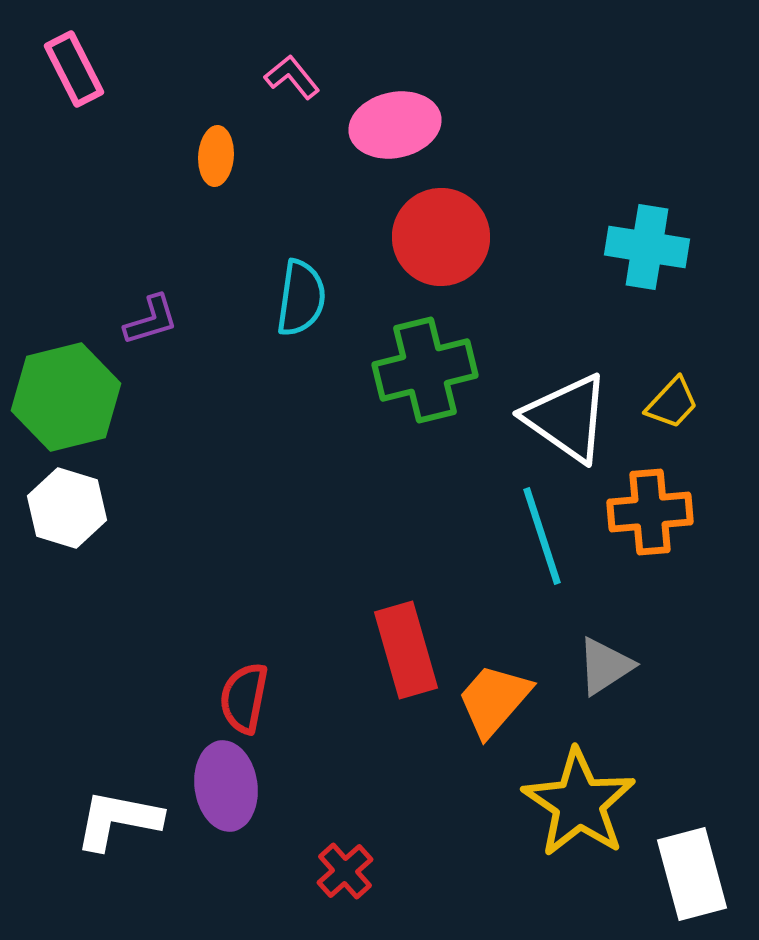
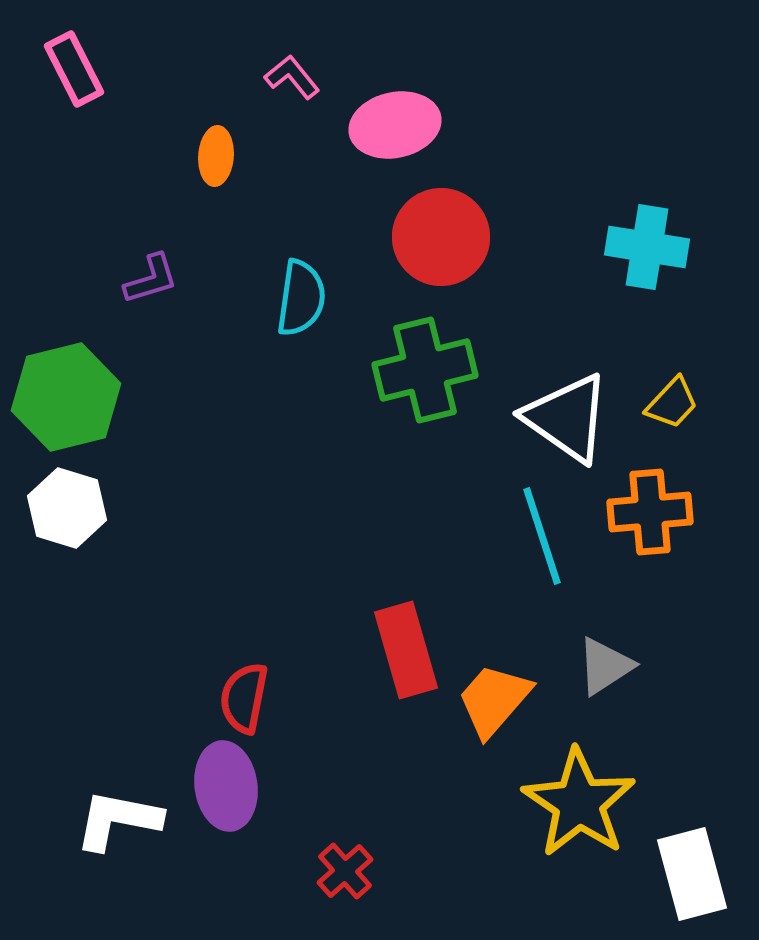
purple L-shape: moved 41 px up
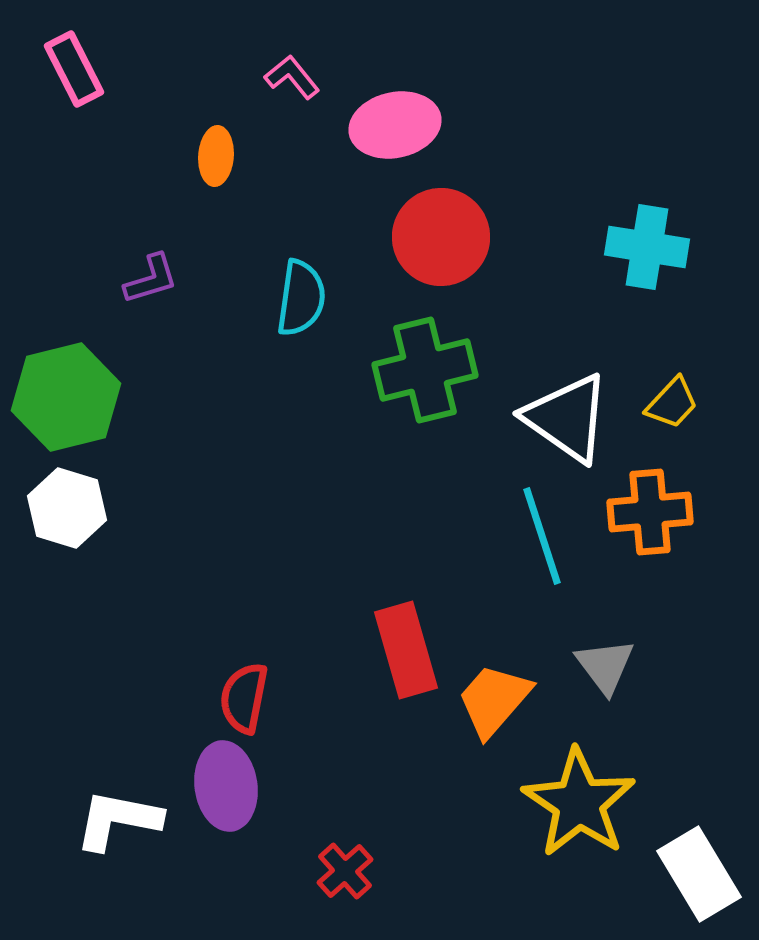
gray triangle: rotated 34 degrees counterclockwise
white rectangle: moved 7 px right; rotated 16 degrees counterclockwise
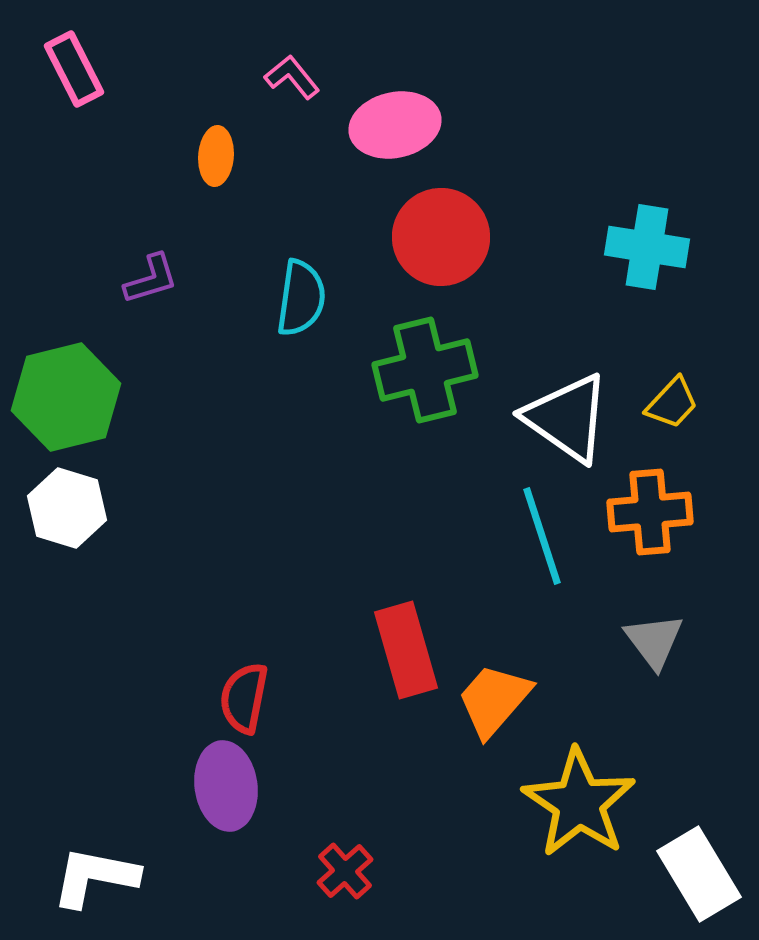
gray triangle: moved 49 px right, 25 px up
white L-shape: moved 23 px left, 57 px down
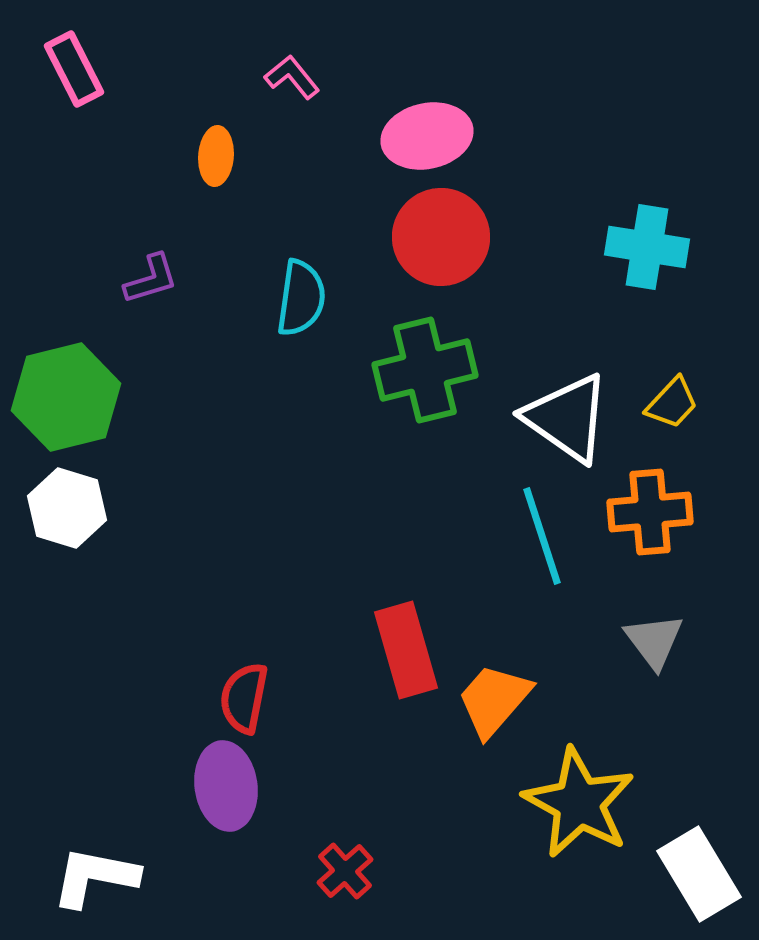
pink ellipse: moved 32 px right, 11 px down
yellow star: rotated 5 degrees counterclockwise
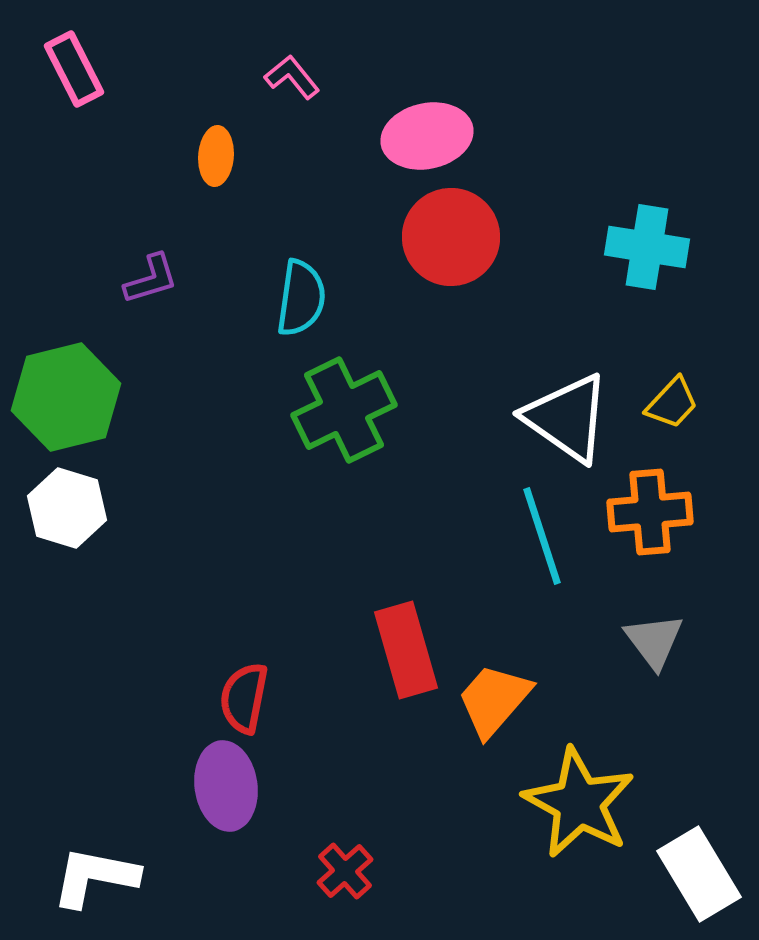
red circle: moved 10 px right
green cross: moved 81 px left, 40 px down; rotated 12 degrees counterclockwise
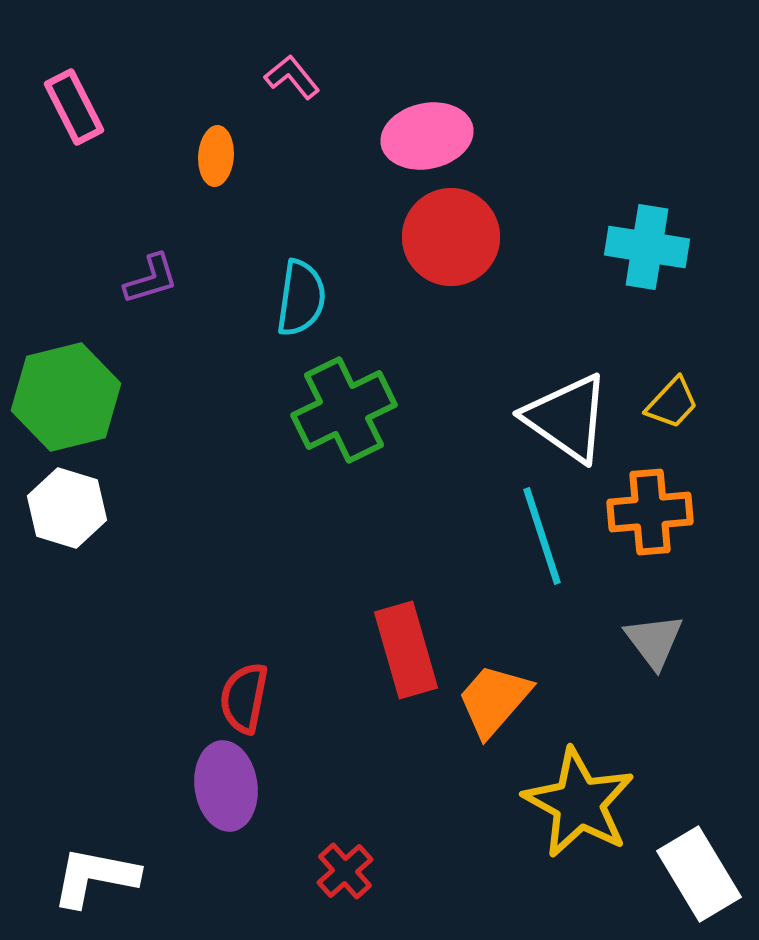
pink rectangle: moved 38 px down
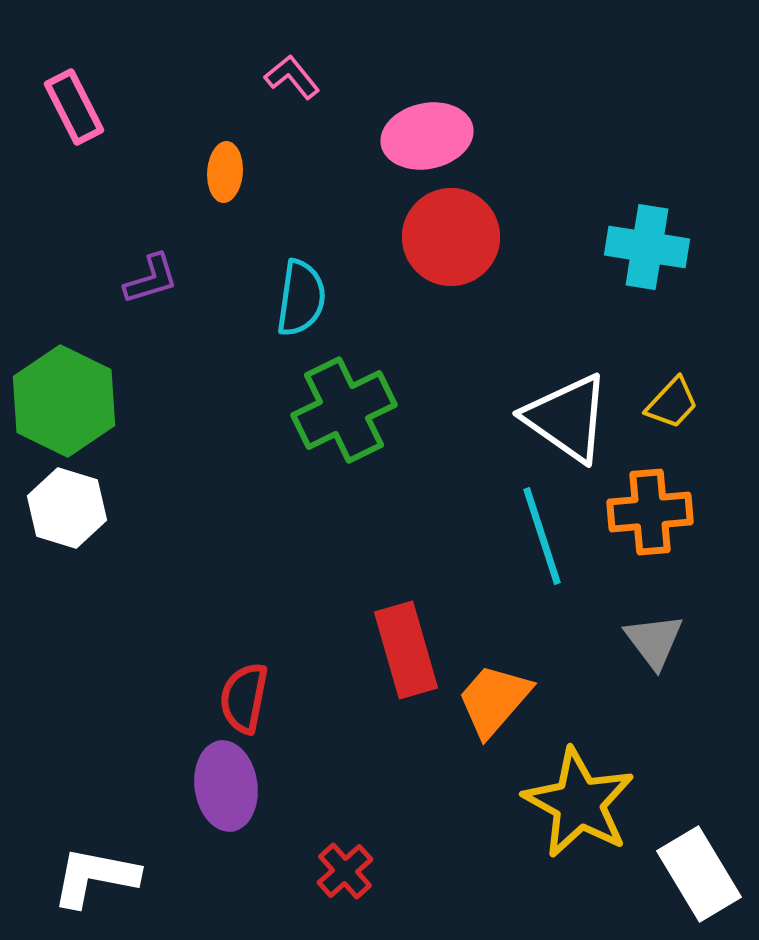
orange ellipse: moved 9 px right, 16 px down
green hexagon: moved 2 px left, 4 px down; rotated 20 degrees counterclockwise
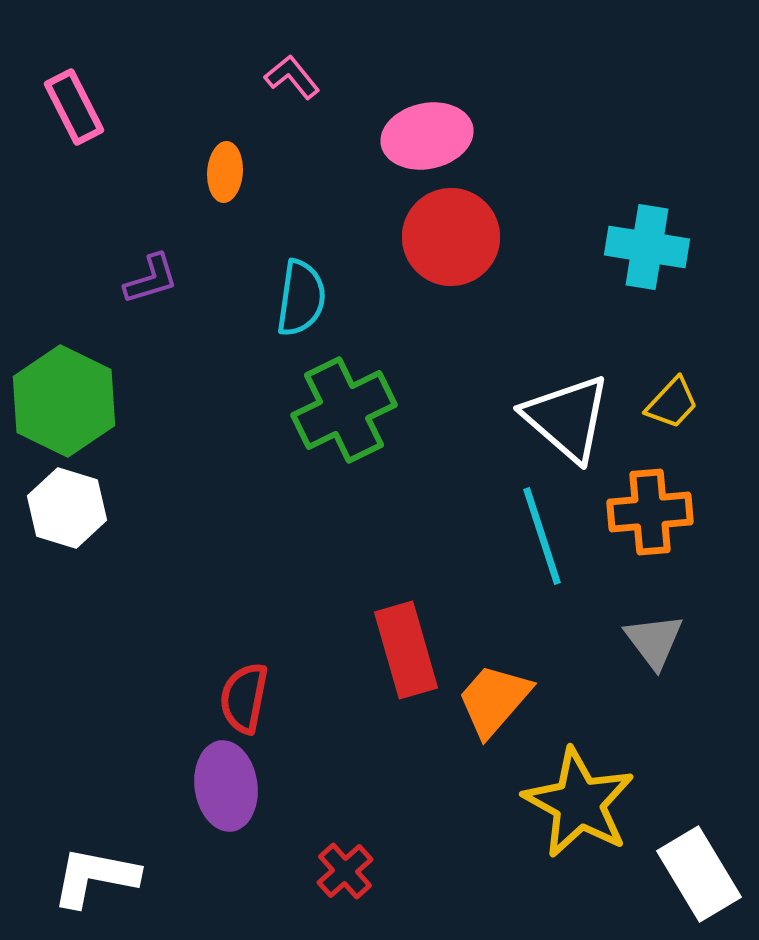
white triangle: rotated 6 degrees clockwise
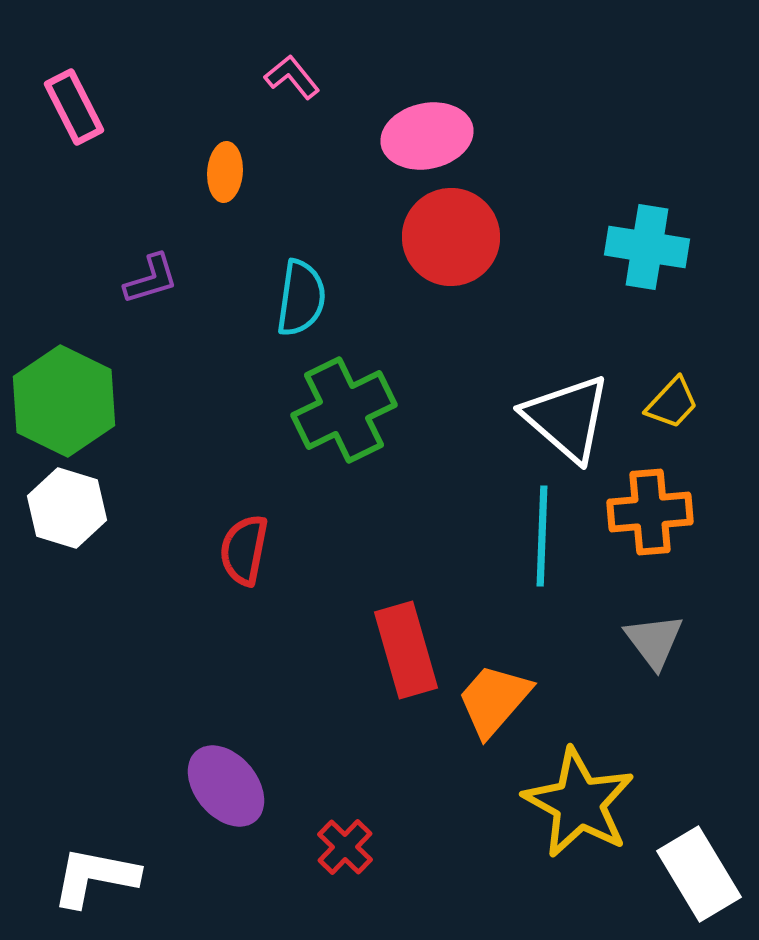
cyan line: rotated 20 degrees clockwise
red semicircle: moved 148 px up
purple ellipse: rotated 32 degrees counterclockwise
red cross: moved 24 px up; rotated 4 degrees counterclockwise
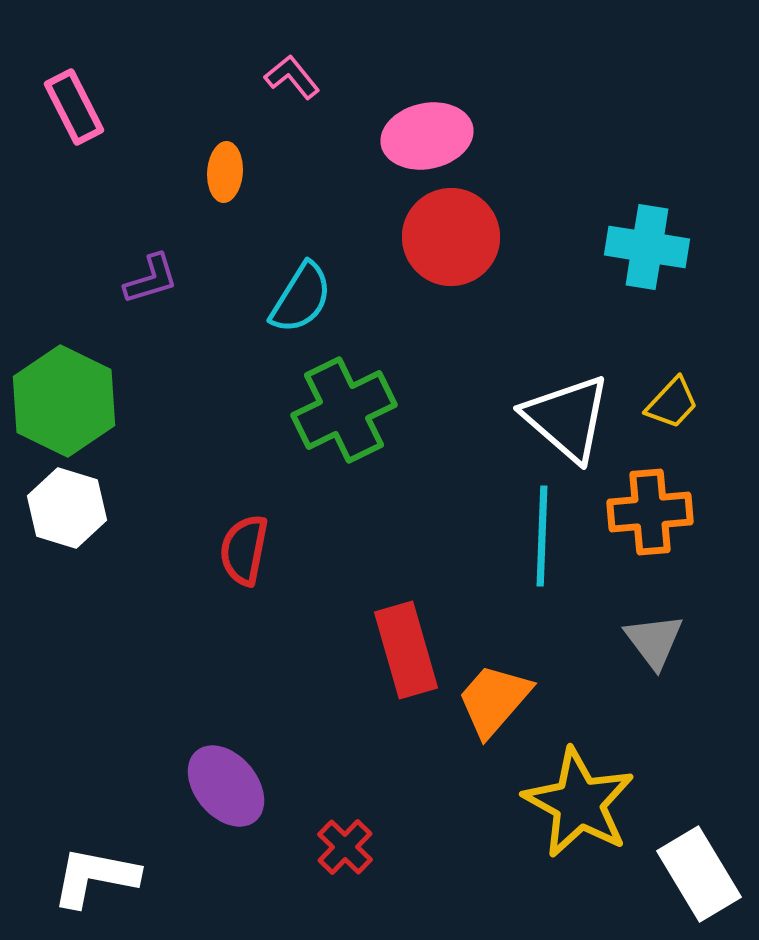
cyan semicircle: rotated 24 degrees clockwise
